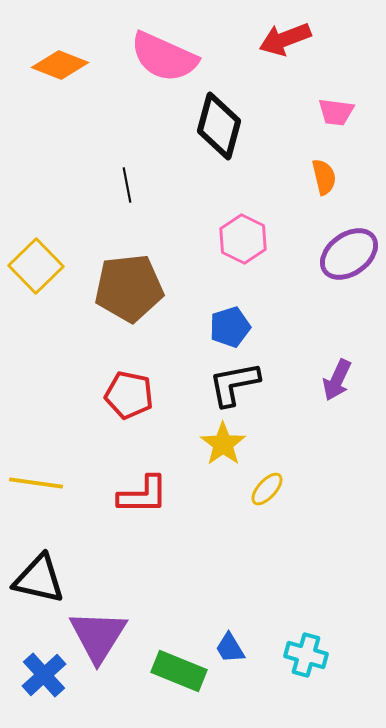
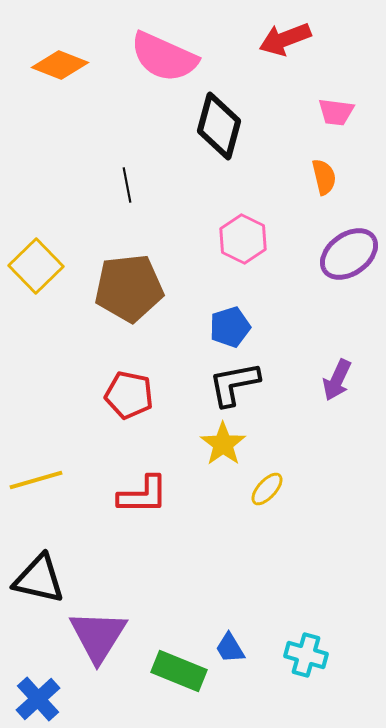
yellow line: moved 3 px up; rotated 24 degrees counterclockwise
blue cross: moved 6 px left, 24 px down
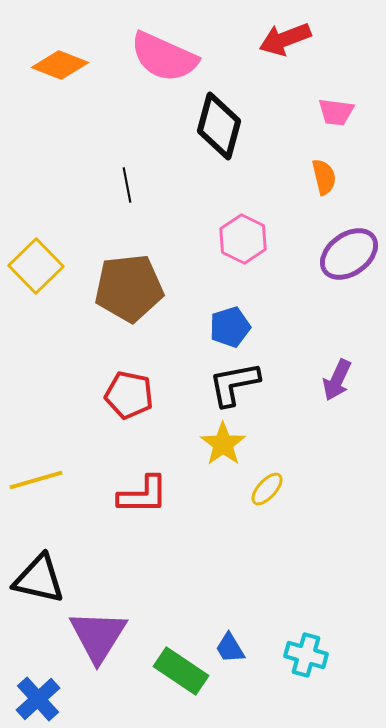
green rectangle: moved 2 px right; rotated 12 degrees clockwise
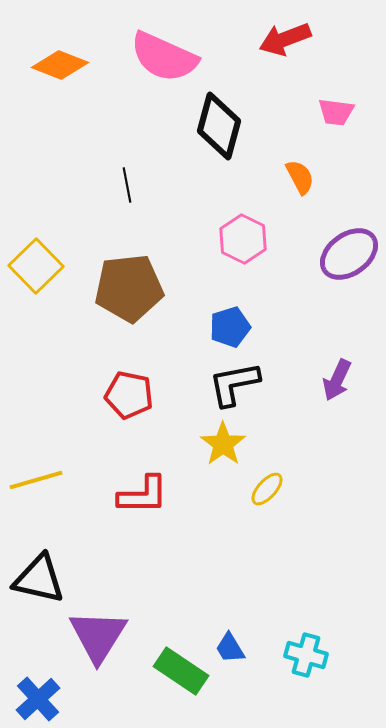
orange semicircle: moved 24 px left; rotated 15 degrees counterclockwise
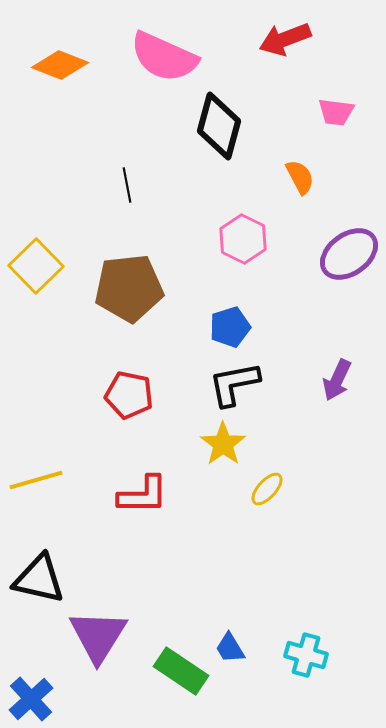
blue cross: moved 7 px left
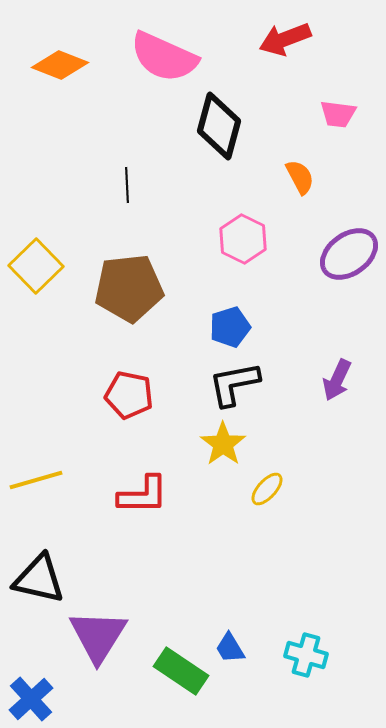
pink trapezoid: moved 2 px right, 2 px down
black line: rotated 8 degrees clockwise
